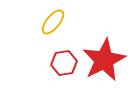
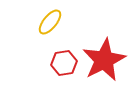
yellow ellipse: moved 3 px left
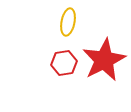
yellow ellipse: moved 18 px right; rotated 28 degrees counterclockwise
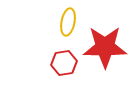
red star: moved 1 px right, 13 px up; rotated 27 degrees clockwise
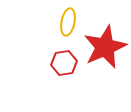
red star: rotated 24 degrees counterclockwise
